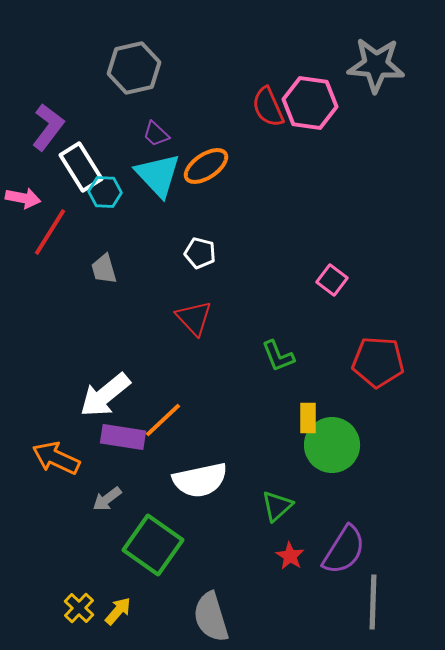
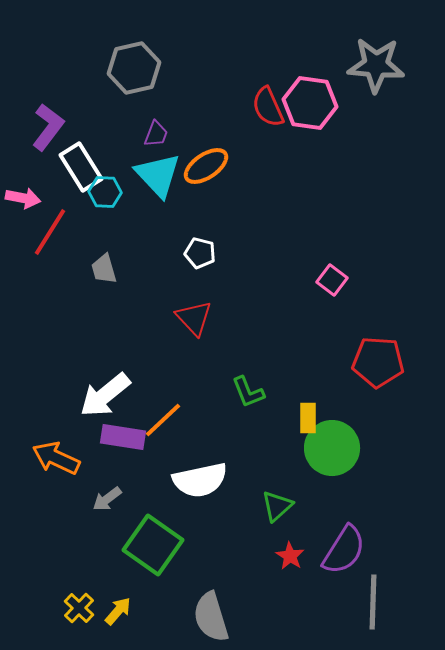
purple trapezoid: rotated 112 degrees counterclockwise
green L-shape: moved 30 px left, 36 px down
green circle: moved 3 px down
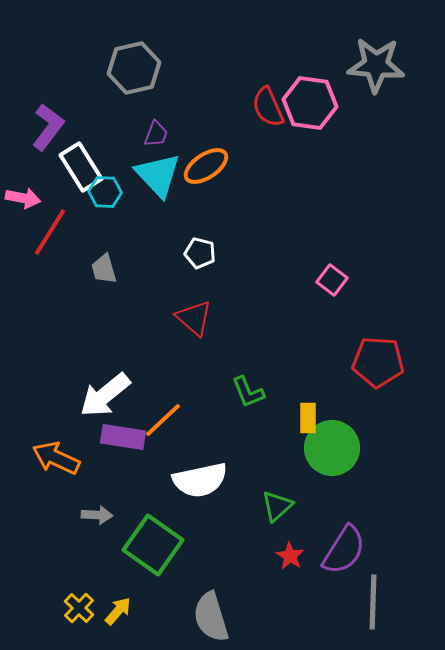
red triangle: rotated 6 degrees counterclockwise
gray arrow: moved 10 px left, 16 px down; rotated 140 degrees counterclockwise
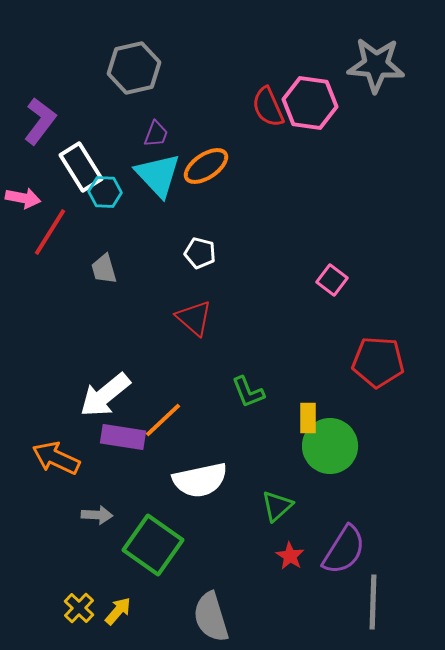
purple L-shape: moved 8 px left, 6 px up
green circle: moved 2 px left, 2 px up
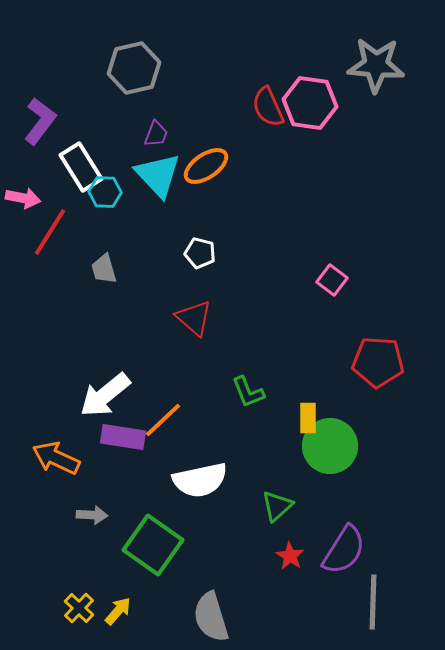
gray arrow: moved 5 px left
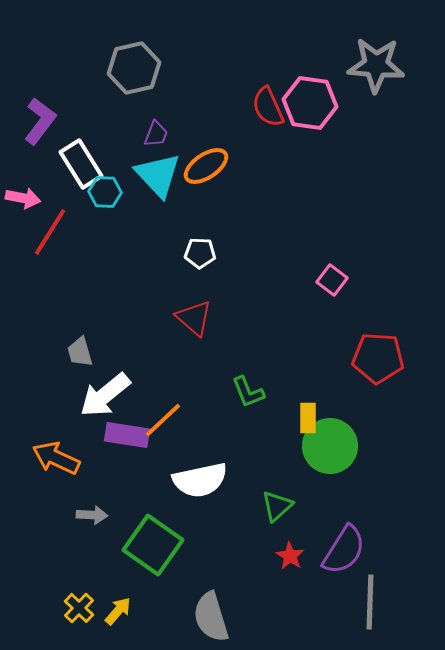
white rectangle: moved 3 px up
white pentagon: rotated 12 degrees counterclockwise
gray trapezoid: moved 24 px left, 83 px down
red pentagon: moved 4 px up
purple rectangle: moved 4 px right, 2 px up
gray line: moved 3 px left
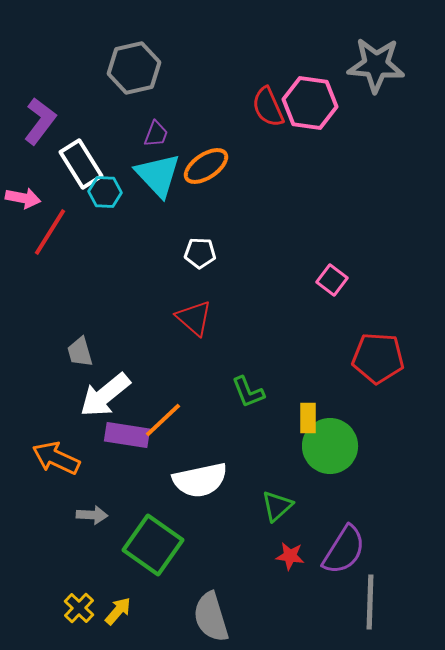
red star: rotated 24 degrees counterclockwise
